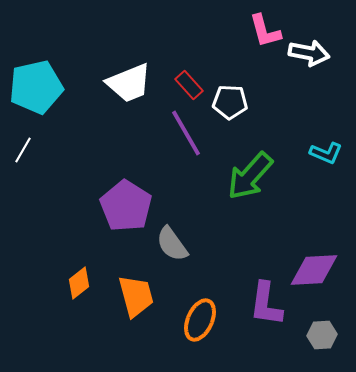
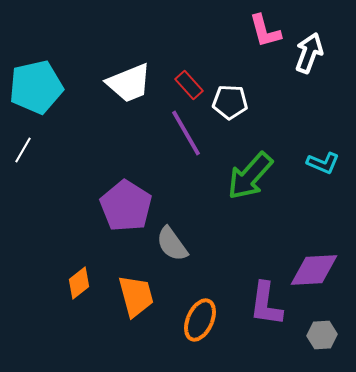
white arrow: rotated 81 degrees counterclockwise
cyan L-shape: moved 3 px left, 10 px down
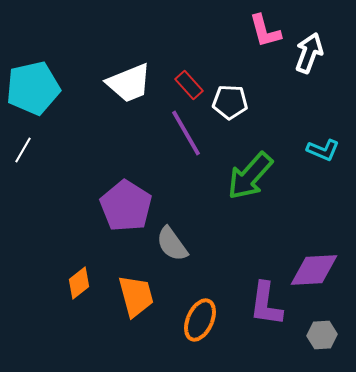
cyan pentagon: moved 3 px left, 1 px down
cyan L-shape: moved 13 px up
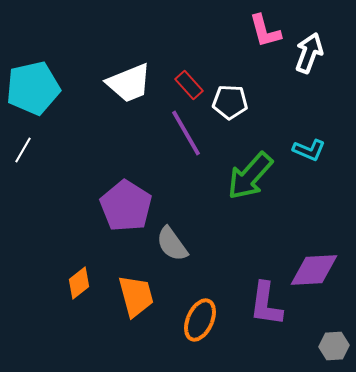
cyan L-shape: moved 14 px left
gray hexagon: moved 12 px right, 11 px down
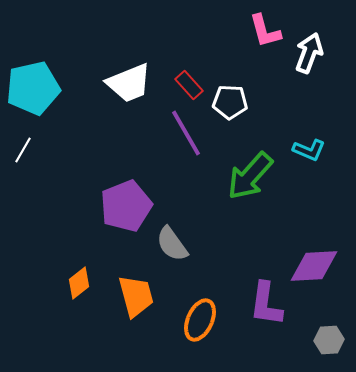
purple pentagon: rotated 18 degrees clockwise
purple diamond: moved 4 px up
gray hexagon: moved 5 px left, 6 px up
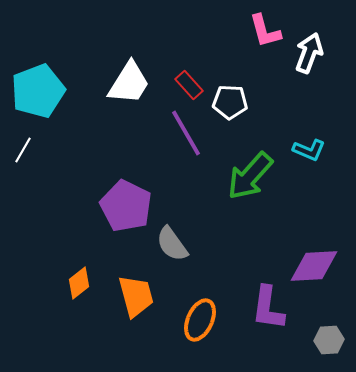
white trapezoid: rotated 36 degrees counterclockwise
cyan pentagon: moved 5 px right, 3 px down; rotated 8 degrees counterclockwise
purple pentagon: rotated 24 degrees counterclockwise
purple L-shape: moved 2 px right, 4 px down
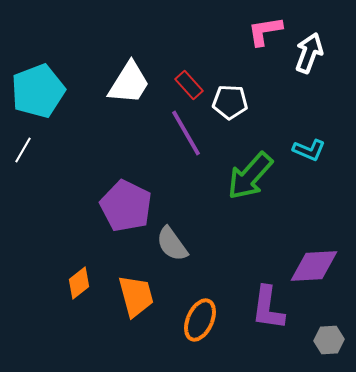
pink L-shape: rotated 96 degrees clockwise
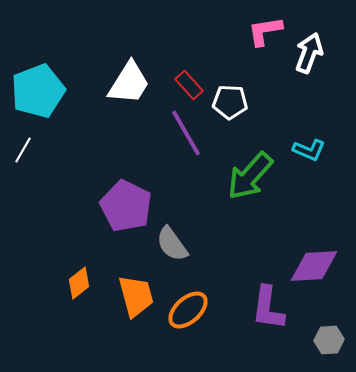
orange ellipse: moved 12 px left, 10 px up; rotated 24 degrees clockwise
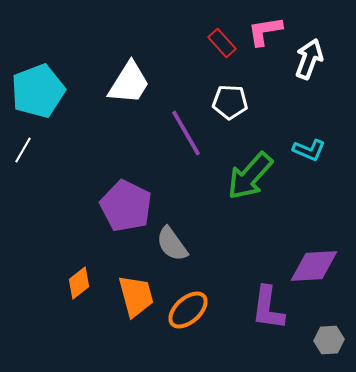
white arrow: moved 6 px down
red rectangle: moved 33 px right, 42 px up
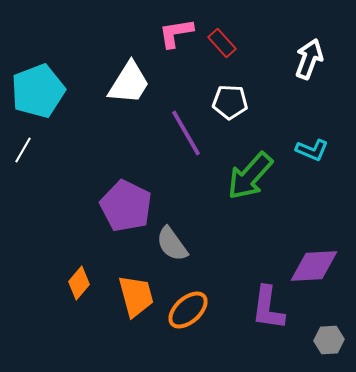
pink L-shape: moved 89 px left, 2 px down
cyan L-shape: moved 3 px right
orange diamond: rotated 12 degrees counterclockwise
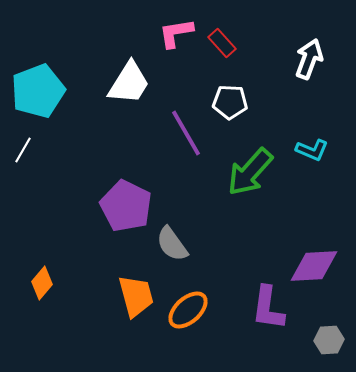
green arrow: moved 4 px up
orange diamond: moved 37 px left
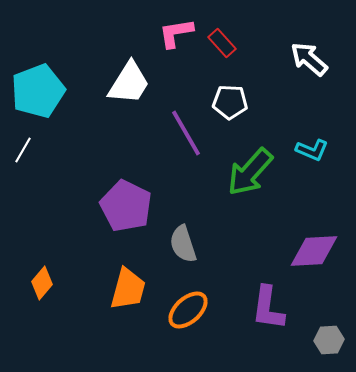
white arrow: rotated 69 degrees counterclockwise
gray semicircle: moved 11 px right; rotated 18 degrees clockwise
purple diamond: moved 15 px up
orange trapezoid: moved 8 px left, 7 px up; rotated 30 degrees clockwise
